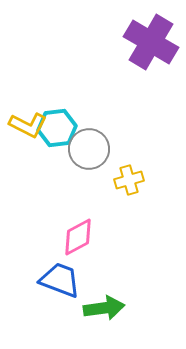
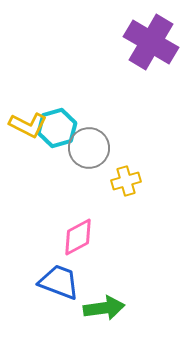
cyan hexagon: rotated 9 degrees counterclockwise
gray circle: moved 1 px up
yellow cross: moved 3 px left, 1 px down
blue trapezoid: moved 1 px left, 2 px down
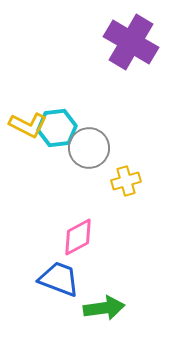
purple cross: moved 20 px left
cyan hexagon: rotated 9 degrees clockwise
blue trapezoid: moved 3 px up
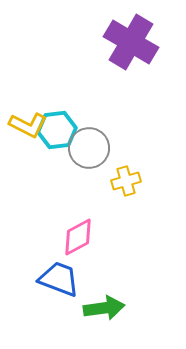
cyan hexagon: moved 2 px down
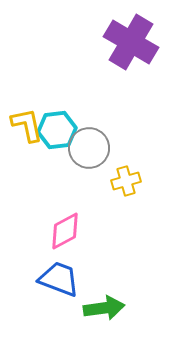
yellow L-shape: moved 1 px left; rotated 129 degrees counterclockwise
pink diamond: moved 13 px left, 6 px up
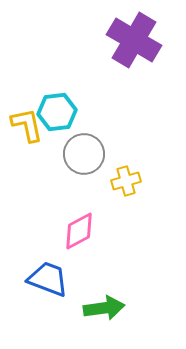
purple cross: moved 3 px right, 2 px up
cyan hexagon: moved 18 px up
gray circle: moved 5 px left, 6 px down
pink diamond: moved 14 px right
blue trapezoid: moved 11 px left
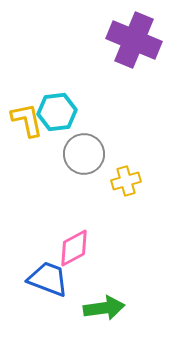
purple cross: rotated 8 degrees counterclockwise
yellow L-shape: moved 5 px up
pink diamond: moved 5 px left, 17 px down
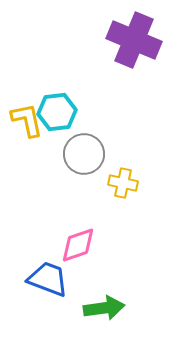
yellow cross: moved 3 px left, 2 px down; rotated 28 degrees clockwise
pink diamond: moved 4 px right, 3 px up; rotated 9 degrees clockwise
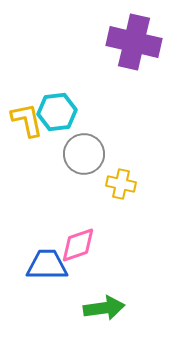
purple cross: moved 2 px down; rotated 10 degrees counterclockwise
yellow cross: moved 2 px left, 1 px down
blue trapezoid: moved 1 px left, 14 px up; rotated 21 degrees counterclockwise
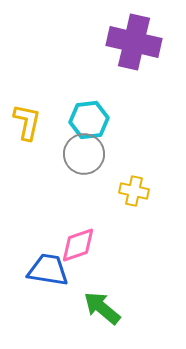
cyan hexagon: moved 32 px right, 8 px down
yellow L-shape: moved 2 px down; rotated 24 degrees clockwise
yellow cross: moved 13 px right, 7 px down
blue trapezoid: moved 1 px right, 5 px down; rotated 9 degrees clockwise
green arrow: moved 2 px left; rotated 132 degrees counterclockwise
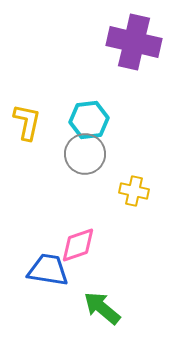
gray circle: moved 1 px right
